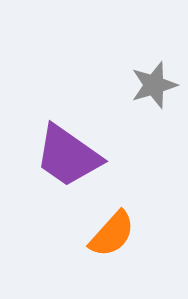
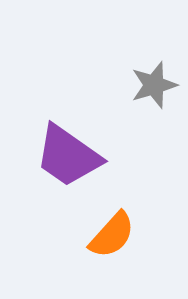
orange semicircle: moved 1 px down
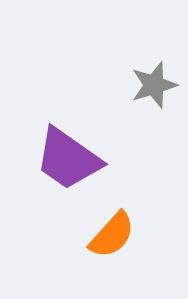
purple trapezoid: moved 3 px down
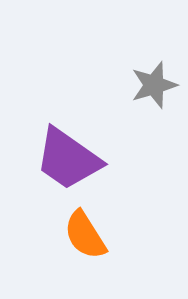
orange semicircle: moved 27 px left; rotated 106 degrees clockwise
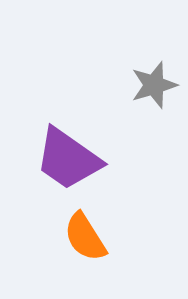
orange semicircle: moved 2 px down
